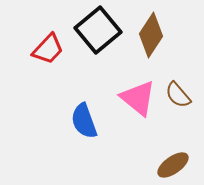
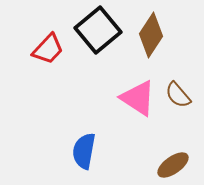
pink triangle: rotated 6 degrees counterclockwise
blue semicircle: moved 30 px down; rotated 30 degrees clockwise
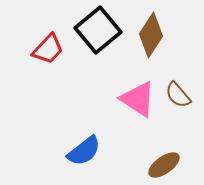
pink triangle: moved 1 px down
blue semicircle: rotated 138 degrees counterclockwise
brown ellipse: moved 9 px left
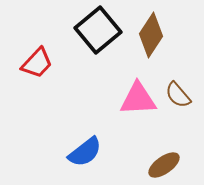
red trapezoid: moved 11 px left, 14 px down
pink triangle: rotated 36 degrees counterclockwise
blue semicircle: moved 1 px right, 1 px down
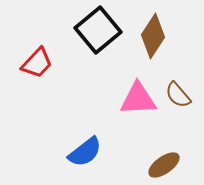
brown diamond: moved 2 px right, 1 px down
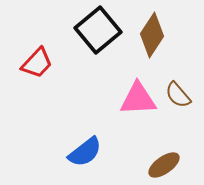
brown diamond: moved 1 px left, 1 px up
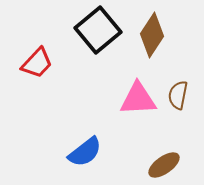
brown semicircle: rotated 52 degrees clockwise
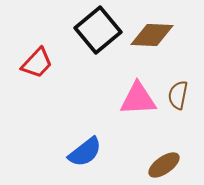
brown diamond: rotated 60 degrees clockwise
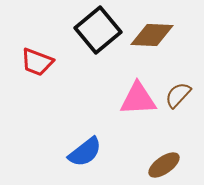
red trapezoid: moved 1 px up; rotated 68 degrees clockwise
brown semicircle: rotated 32 degrees clockwise
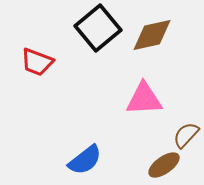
black square: moved 2 px up
brown diamond: rotated 15 degrees counterclockwise
brown semicircle: moved 8 px right, 40 px down
pink triangle: moved 6 px right
blue semicircle: moved 8 px down
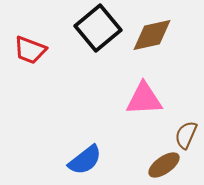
red trapezoid: moved 7 px left, 12 px up
brown semicircle: rotated 20 degrees counterclockwise
